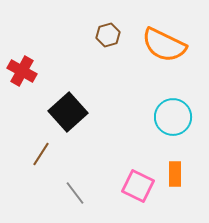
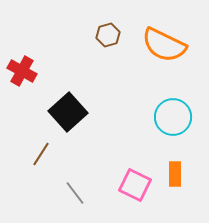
pink square: moved 3 px left, 1 px up
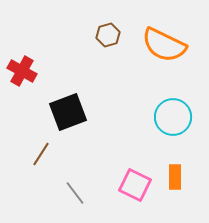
black square: rotated 21 degrees clockwise
orange rectangle: moved 3 px down
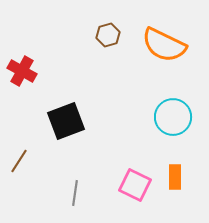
black square: moved 2 px left, 9 px down
brown line: moved 22 px left, 7 px down
gray line: rotated 45 degrees clockwise
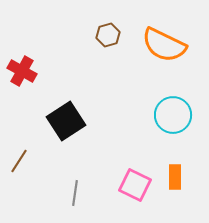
cyan circle: moved 2 px up
black square: rotated 12 degrees counterclockwise
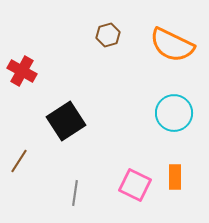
orange semicircle: moved 8 px right
cyan circle: moved 1 px right, 2 px up
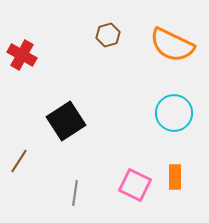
red cross: moved 16 px up
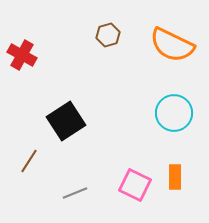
brown line: moved 10 px right
gray line: rotated 60 degrees clockwise
